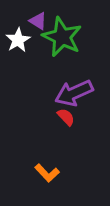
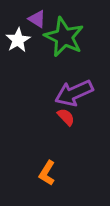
purple triangle: moved 1 px left, 2 px up
green star: moved 2 px right
orange L-shape: rotated 75 degrees clockwise
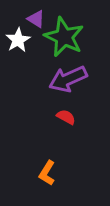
purple triangle: moved 1 px left
purple arrow: moved 6 px left, 14 px up
red semicircle: rotated 18 degrees counterclockwise
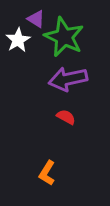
purple arrow: rotated 12 degrees clockwise
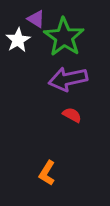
green star: rotated 9 degrees clockwise
red semicircle: moved 6 px right, 2 px up
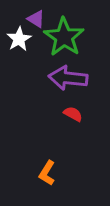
white star: moved 1 px right, 1 px up
purple arrow: moved 1 px up; rotated 18 degrees clockwise
red semicircle: moved 1 px right, 1 px up
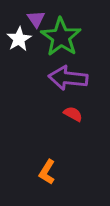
purple triangle: rotated 24 degrees clockwise
green star: moved 3 px left
orange L-shape: moved 1 px up
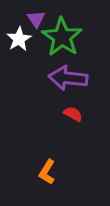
green star: moved 1 px right
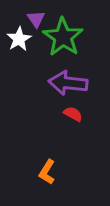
green star: moved 1 px right
purple arrow: moved 5 px down
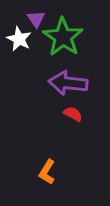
white star: rotated 15 degrees counterclockwise
